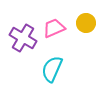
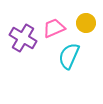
cyan semicircle: moved 17 px right, 13 px up
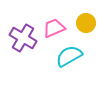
cyan semicircle: rotated 36 degrees clockwise
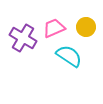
yellow circle: moved 4 px down
cyan semicircle: rotated 64 degrees clockwise
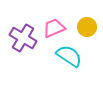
yellow circle: moved 1 px right
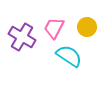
pink trapezoid: rotated 40 degrees counterclockwise
purple cross: moved 1 px left, 1 px up
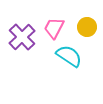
purple cross: rotated 16 degrees clockwise
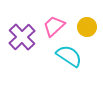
pink trapezoid: moved 2 px up; rotated 20 degrees clockwise
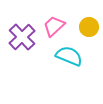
yellow circle: moved 2 px right
cyan semicircle: rotated 12 degrees counterclockwise
